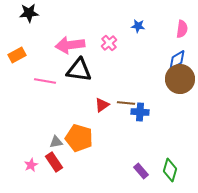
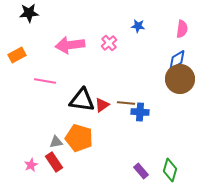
black triangle: moved 3 px right, 30 px down
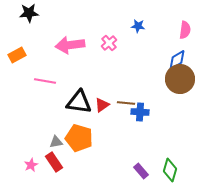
pink semicircle: moved 3 px right, 1 px down
black triangle: moved 3 px left, 2 px down
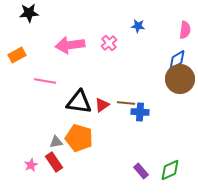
green diamond: rotated 50 degrees clockwise
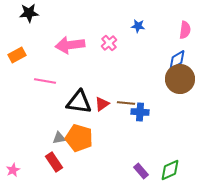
red triangle: moved 1 px up
gray triangle: moved 3 px right, 4 px up
pink star: moved 18 px left, 5 px down
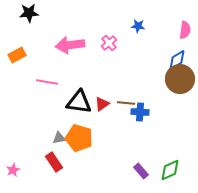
pink line: moved 2 px right, 1 px down
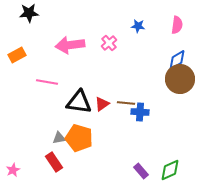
pink semicircle: moved 8 px left, 5 px up
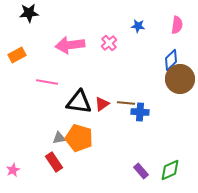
blue diamond: moved 6 px left; rotated 15 degrees counterclockwise
